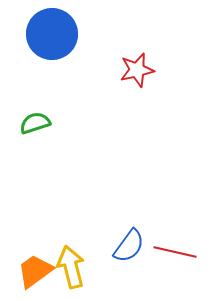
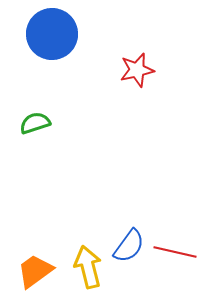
yellow arrow: moved 17 px right
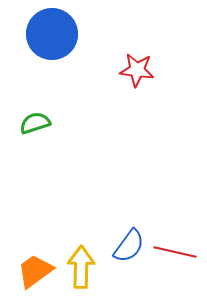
red star: rotated 20 degrees clockwise
yellow arrow: moved 7 px left; rotated 15 degrees clockwise
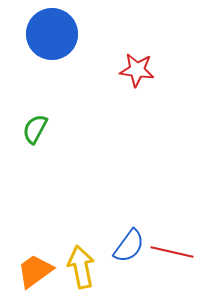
green semicircle: moved 6 px down; rotated 44 degrees counterclockwise
red line: moved 3 px left
yellow arrow: rotated 12 degrees counterclockwise
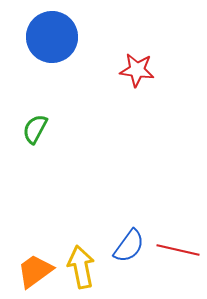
blue circle: moved 3 px down
red line: moved 6 px right, 2 px up
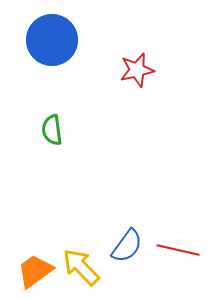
blue circle: moved 3 px down
red star: rotated 20 degrees counterclockwise
green semicircle: moved 17 px right, 1 px down; rotated 36 degrees counterclockwise
blue semicircle: moved 2 px left
yellow arrow: rotated 33 degrees counterclockwise
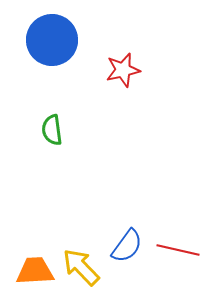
red star: moved 14 px left
orange trapezoid: rotated 33 degrees clockwise
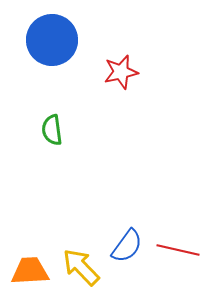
red star: moved 2 px left, 2 px down
orange trapezoid: moved 5 px left
